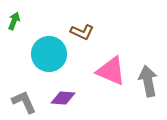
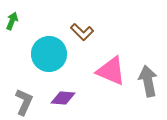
green arrow: moved 2 px left
brown L-shape: rotated 20 degrees clockwise
gray L-shape: rotated 48 degrees clockwise
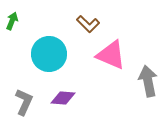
brown L-shape: moved 6 px right, 8 px up
pink triangle: moved 16 px up
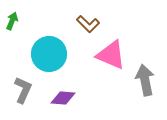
gray arrow: moved 3 px left, 1 px up
gray L-shape: moved 1 px left, 12 px up
